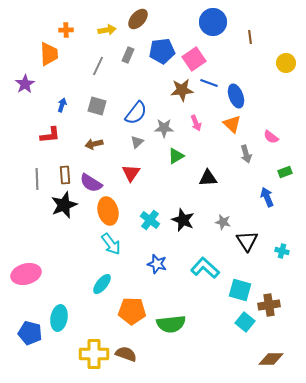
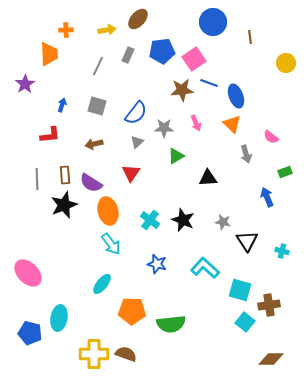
pink ellipse at (26, 274): moved 2 px right, 1 px up; rotated 60 degrees clockwise
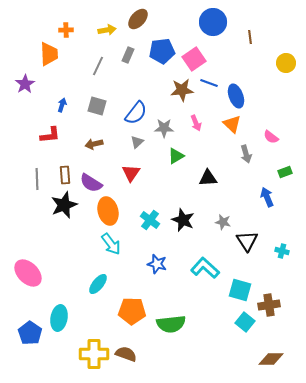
cyan ellipse at (102, 284): moved 4 px left
blue pentagon at (30, 333): rotated 20 degrees clockwise
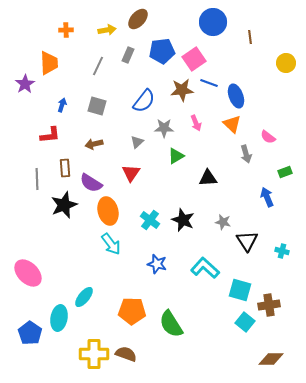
orange trapezoid at (49, 54): moved 9 px down
blue semicircle at (136, 113): moved 8 px right, 12 px up
pink semicircle at (271, 137): moved 3 px left
brown rectangle at (65, 175): moved 7 px up
cyan ellipse at (98, 284): moved 14 px left, 13 px down
green semicircle at (171, 324): rotated 64 degrees clockwise
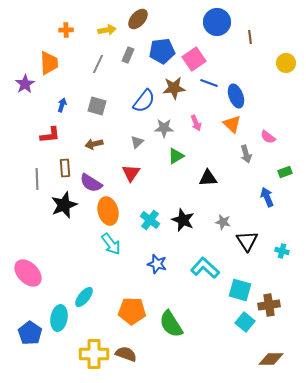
blue circle at (213, 22): moved 4 px right
gray line at (98, 66): moved 2 px up
brown star at (182, 90): moved 8 px left, 2 px up
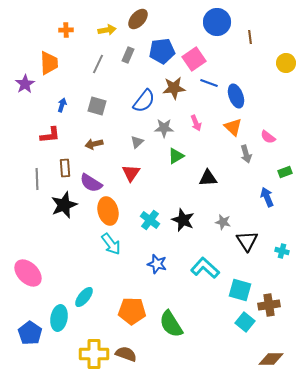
orange triangle at (232, 124): moved 1 px right, 3 px down
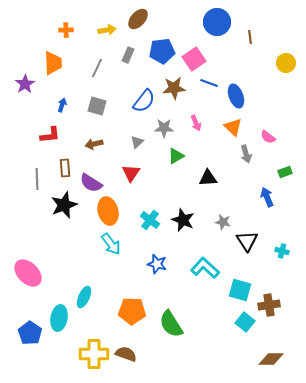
orange trapezoid at (49, 63): moved 4 px right
gray line at (98, 64): moved 1 px left, 4 px down
cyan ellipse at (84, 297): rotated 15 degrees counterclockwise
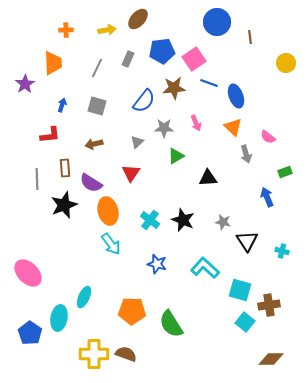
gray rectangle at (128, 55): moved 4 px down
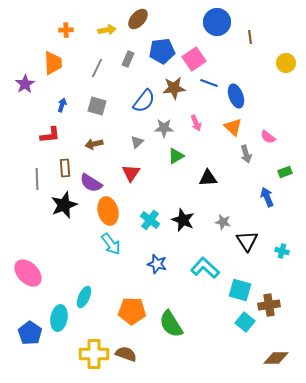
brown diamond at (271, 359): moved 5 px right, 1 px up
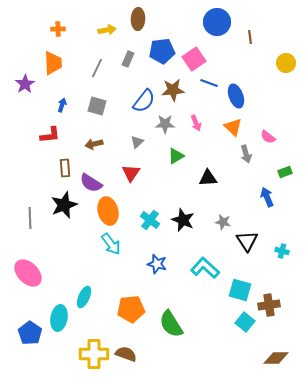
brown ellipse at (138, 19): rotated 40 degrees counterclockwise
orange cross at (66, 30): moved 8 px left, 1 px up
brown star at (174, 88): moved 1 px left, 2 px down
gray star at (164, 128): moved 1 px right, 4 px up
gray line at (37, 179): moved 7 px left, 39 px down
orange pentagon at (132, 311): moved 1 px left, 2 px up; rotated 8 degrees counterclockwise
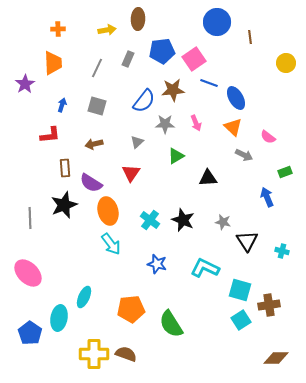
blue ellipse at (236, 96): moved 2 px down; rotated 10 degrees counterclockwise
gray arrow at (246, 154): moved 2 px left, 1 px down; rotated 48 degrees counterclockwise
cyan L-shape at (205, 268): rotated 16 degrees counterclockwise
cyan square at (245, 322): moved 4 px left, 2 px up; rotated 18 degrees clockwise
